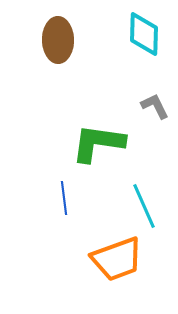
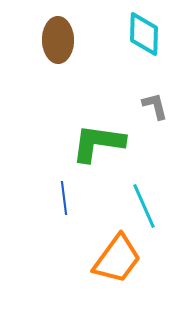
gray L-shape: rotated 12 degrees clockwise
orange trapezoid: rotated 34 degrees counterclockwise
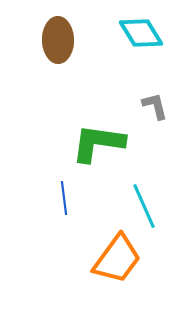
cyan diamond: moved 3 px left, 1 px up; rotated 33 degrees counterclockwise
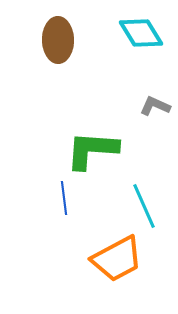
gray L-shape: rotated 52 degrees counterclockwise
green L-shape: moved 6 px left, 7 px down; rotated 4 degrees counterclockwise
orange trapezoid: rotated 26 degrees clockwise
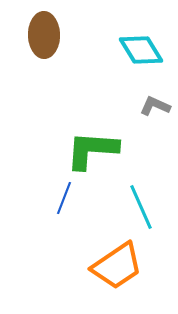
cyan diamond: moved 17 px down
brown ellipse: moved 14 px left, 5 px up
blue line: rotated 28 degrees clockwise
cyan line: moved 3 px left, 1 px down
orange trapezoid: moved 7 px down; rotated 6 degrees counterclockwise
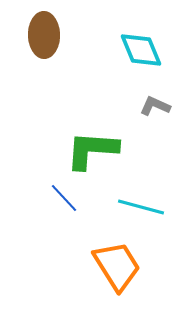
cyan diamond: rotated 9 degrees clockwise
blue line: rotated 64 degrees counterclockwise
cyan line: rotated 51 degrees counterclockwise
orange trapezoid: rotated 88 degrees counterclockwise
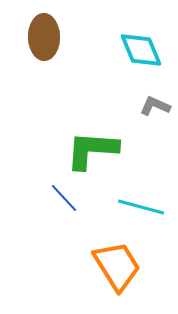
brown ellipse: moved 2 px down
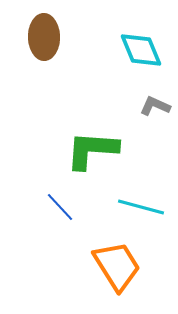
blue line: moved 4 px left, 9 px down
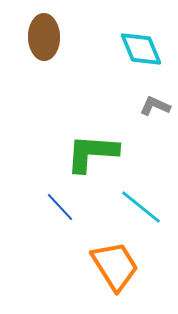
cyan diamond: moved 1 px up
green L-shape: moved 3 px down
cyan line: rotated 24 degrees clockwise
orange trapezoid: moved 2 px left
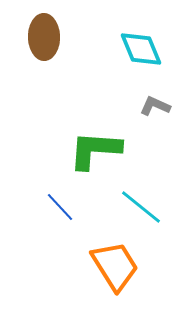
green L-shape: moved 3 px right, 3 px up
